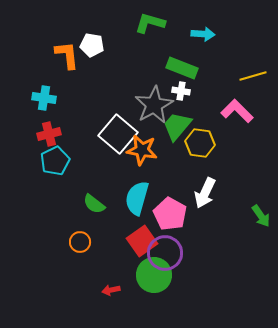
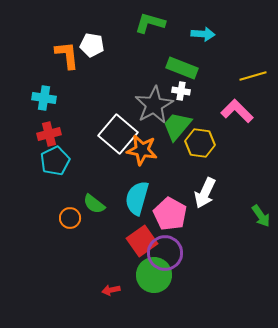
orange circle: moved 10 px left, 24 px up
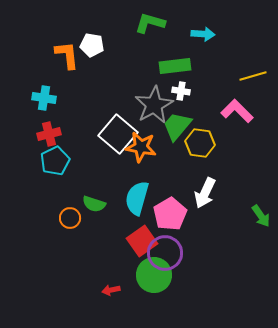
green rectangle: moved 7 px left, 2 px up; rotated 28 degrees counterclockwise
orange star: moved 1 px left, 3 px up
green semicircle: rotated 20 degrees counterclockwise
pink pentagon: rotated 12 degrees clockwise
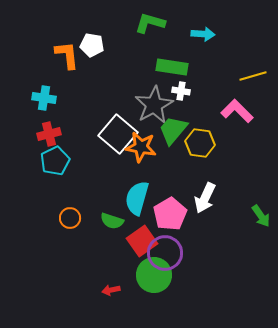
green rectangle: moved 3 px left, 1 px down; rotated 16 degrees clockwise
green trapezoid: moved 4 px left, 4 px down
white arrow: moved 5 px down
green semicircle: moved 18 px right, 17 px down
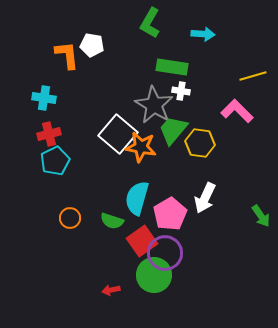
green L-shape: rotated 76 degrees counterclockwise
gray star: rotated 12 degrees counterclockwise
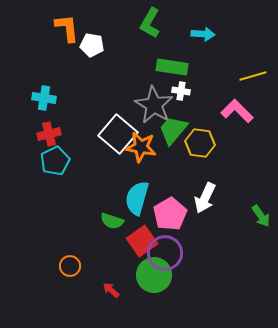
orange L-shape: moved 27 px up
orange circle: moved 48 px down
red arrow: rotated 54 degrees clockwise
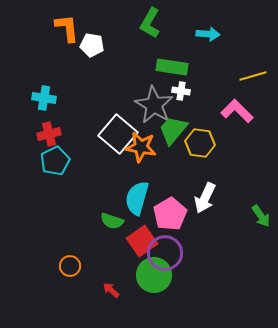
cyan arrow: moved 5 px right
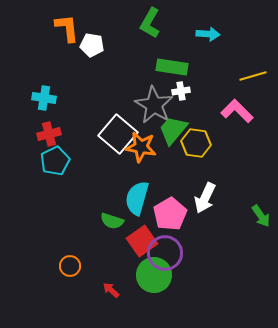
white cross: rotated 18 degrees counterclockwise
yellow hexagon: moved 4 px left
